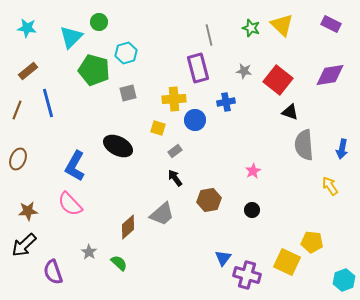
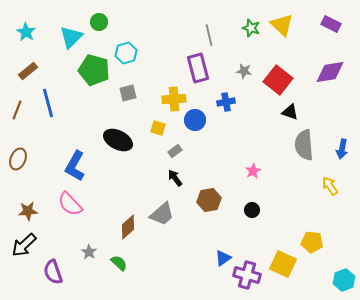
cyan star at (27, 28): moved 1 px left, 4 px down; rotated 24 degrees clockwise
purple diamond at (330, 75): moved 3 px up
black ellipse at (118, 146): moved 6 px up
blue triangle at (223, 258): rotated 18 degrees clockwise
yellow square at (287, 262): moved 4 px left, 2 px down
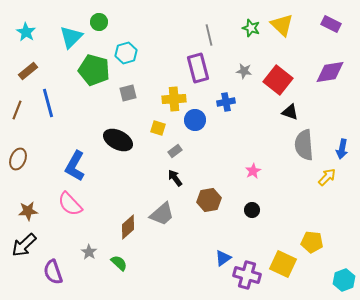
yellow arrow at (330, 186): moved 3 px left, 9 px up; rotated 78 degrees clockwise
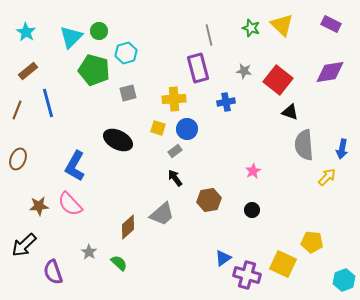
green circle at (99, 22): moved 9 px down
blue circle at (195, 120): moved 8 px left, 9 px down
brown star at (28, 211): moved 11 px right, 5 px up
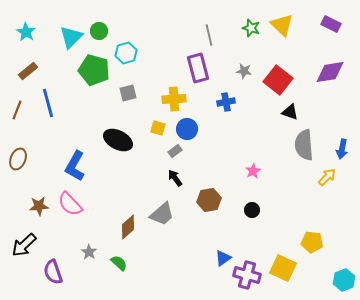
yellow square at (283, 264): moved 4 px down
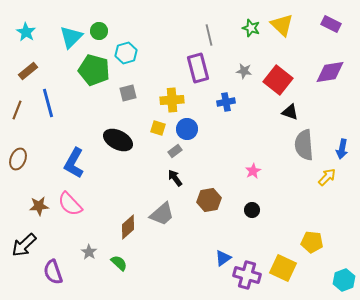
yellow cross at (174, 99): moved 2 px left, 1 px down
blue L-shape at (75, 166): moved 1 px left, 3 px up
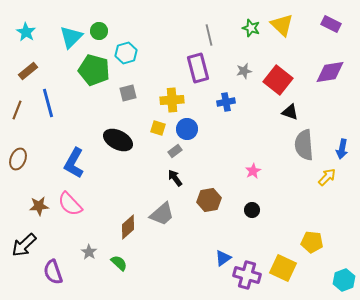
gray star at (244, 71): rotated 21 degrees counterclockwise
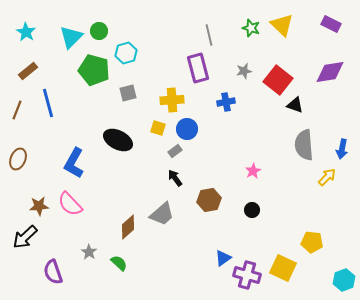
black triangle at (290, 112): moved 5 px right, 7 px up
black arrow at (24, 245): moved 1 px right, 8 px up
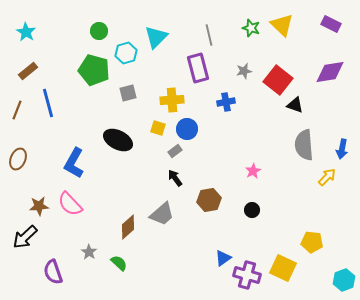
cyan triangle at (71, 37): moved 85 px right
